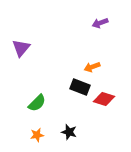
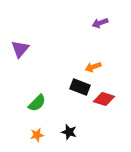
purple triangle: moved 1 px left, 1 px down
orange arrow: moved 1 px right
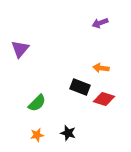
orange arrow: moved 8 px right, 1 px down; rotated 28 degrees clockwise
black star: moved 1 px left, 1 px down
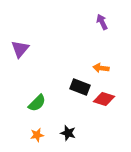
purple arrow: moved 2 px right, 1 px up; rotated 84 degrees clockwise
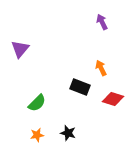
orange arrow: rotated 56 degrees clockwise
red diamond: moved 9 px right
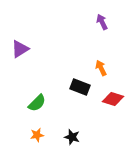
purple triangle: rotated 18 degrees clockwise
black star: moved 4 px right, 4 px down
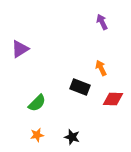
red diamond: rotated 15 degrees counterclockwise
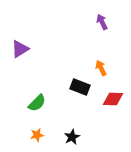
black star: rotated 28 degrees clockwise
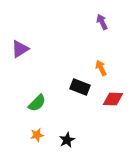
black star: moved 5 px left, 3 px down
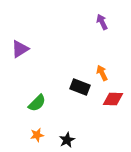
orange arrow: moved 1 px right, 5 px down
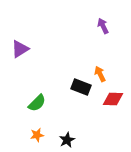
purple arrow: moved 1 px right, 4 px down
orange arrow: moved 2 px left, 1 px down
black rectangle: moved 1 px right
